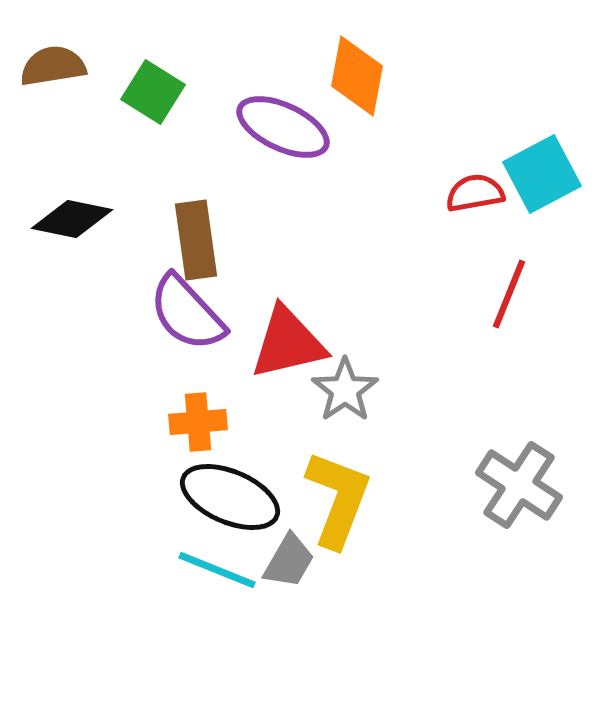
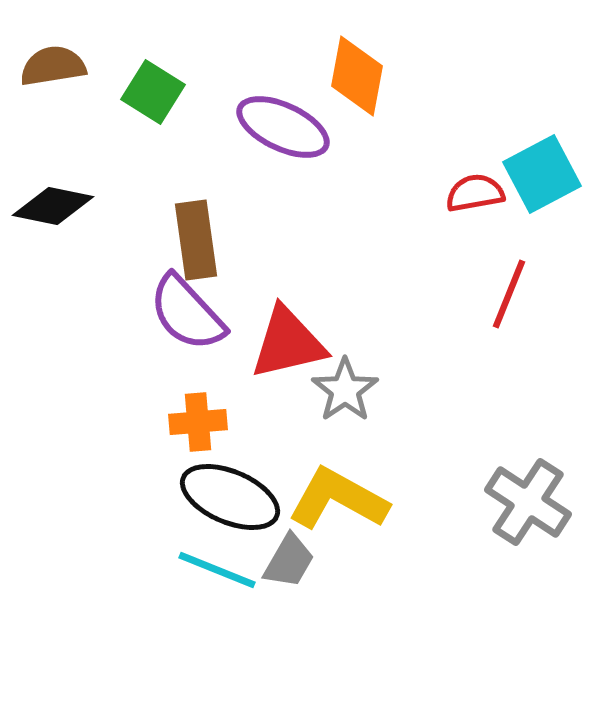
black diamond: moved 19 px left, 13 px up
gray cross: moved 9 px right, 17 px down
yellow L-shape: rotated 82 degrees counterclockwise
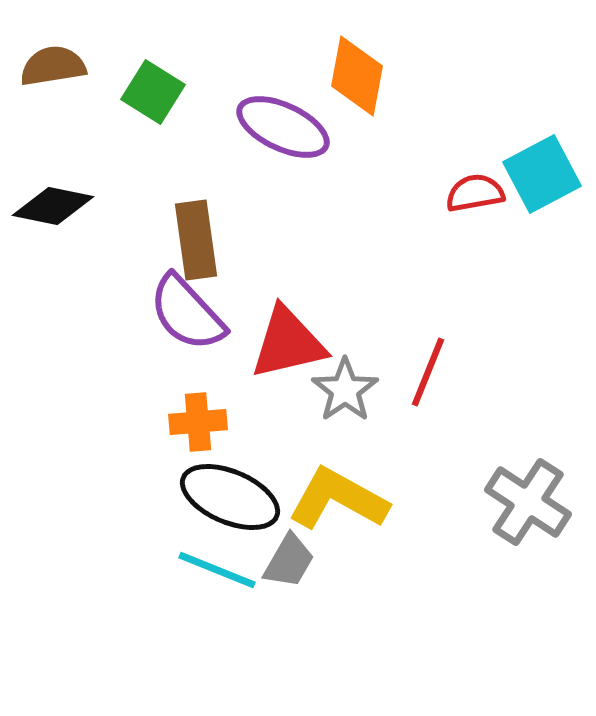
red line: moved 81 px left, 78 px down
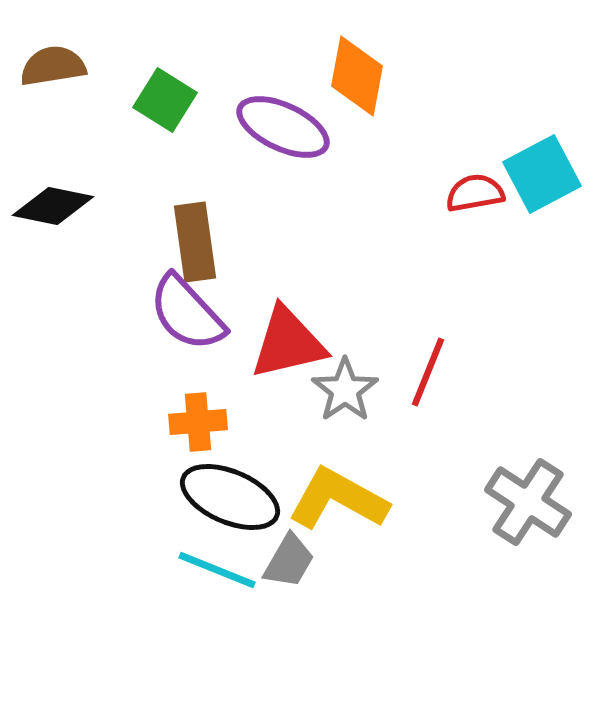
green square: moved 12 px right, 8 px down
brown rectangle: moved 1 px left, 2 px down
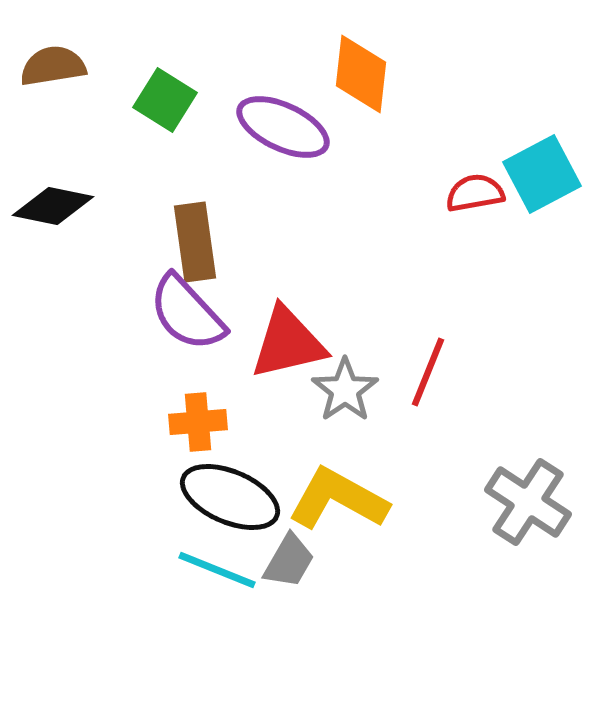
orange diamond: moved 4 px right, 2 px up; rotated 4 degrees counterclockwise
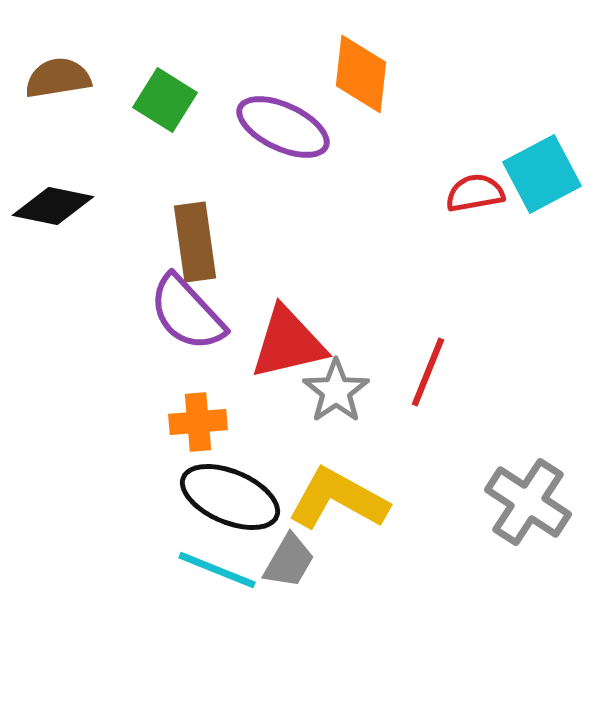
brown semicircle: moved 5 px right, 12 px down
gray star: moved 9 px left, 1 px down
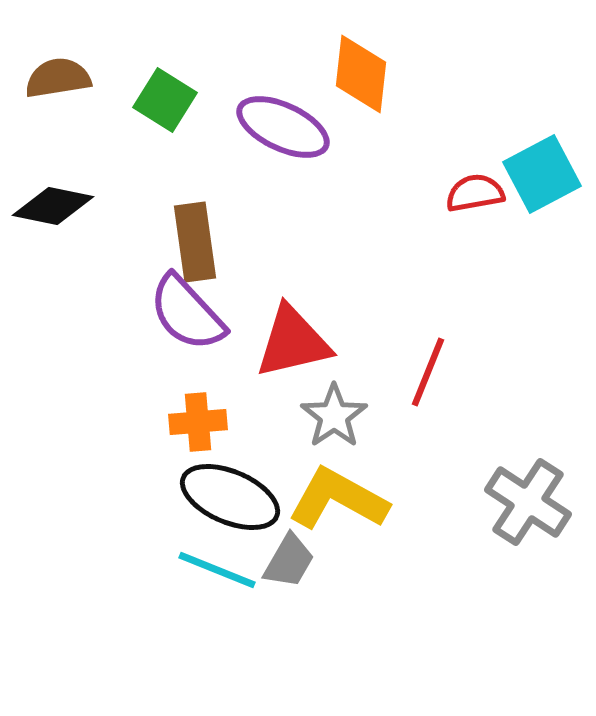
red triangle: moved 5 px right, 1 px up
gray star: moved 2 px left, 25 px down
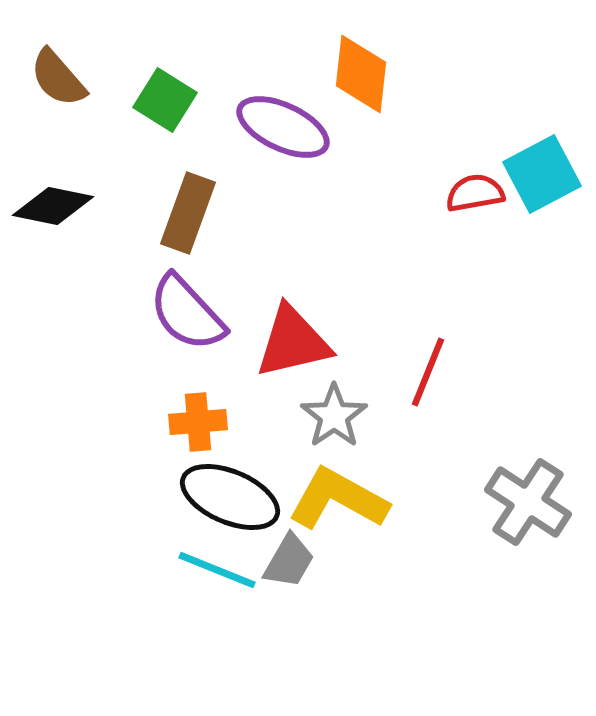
brown semicircle: rotated 122 degrees counterclockwise
brown rectangle: moved 7 px left, 29 px up; rotated 28 degrees clockwise
